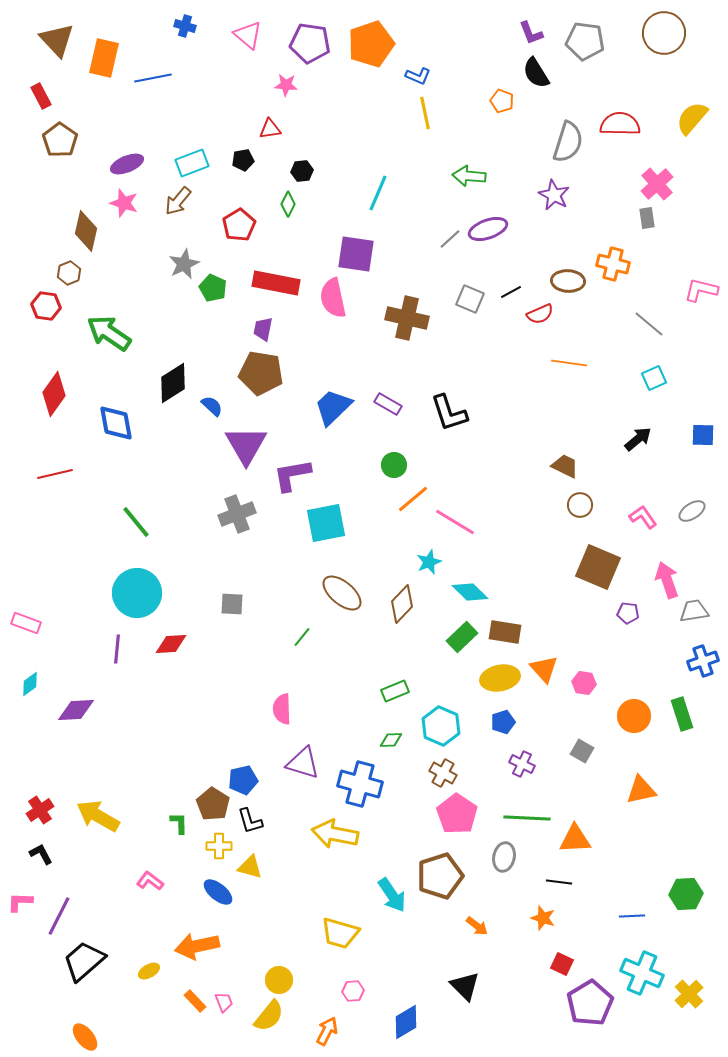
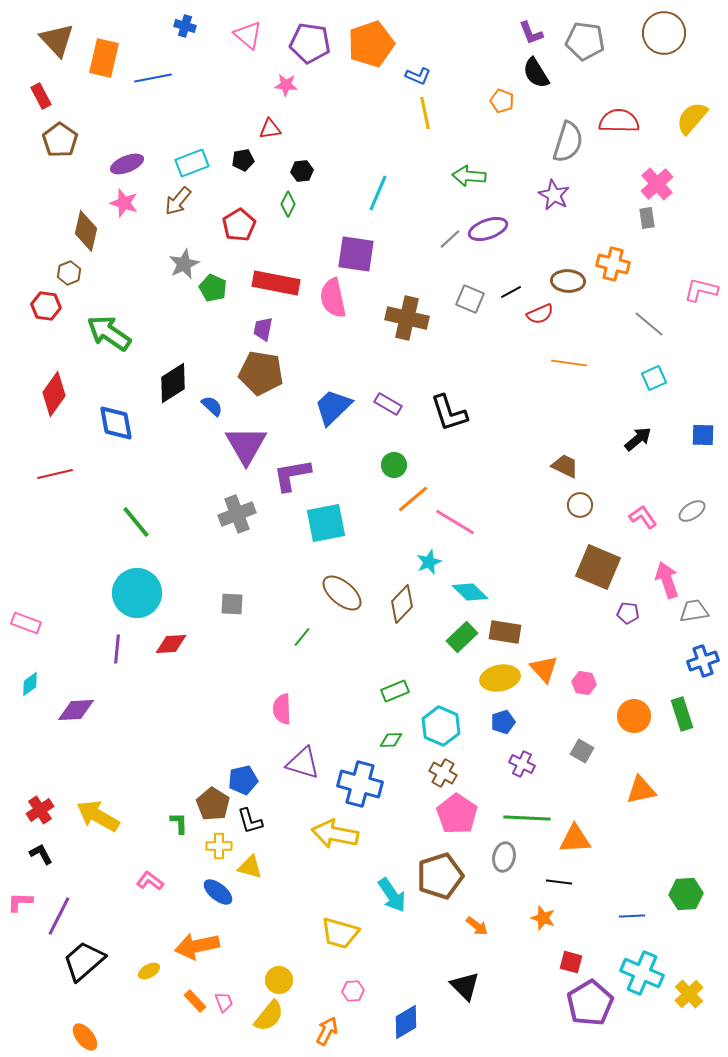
red semicircle at (620, 124): moved 1 px left, 3 px up
red square at (562, 964): moved 9 px right, 2 px up; rotated 10 degrees counterclockwise
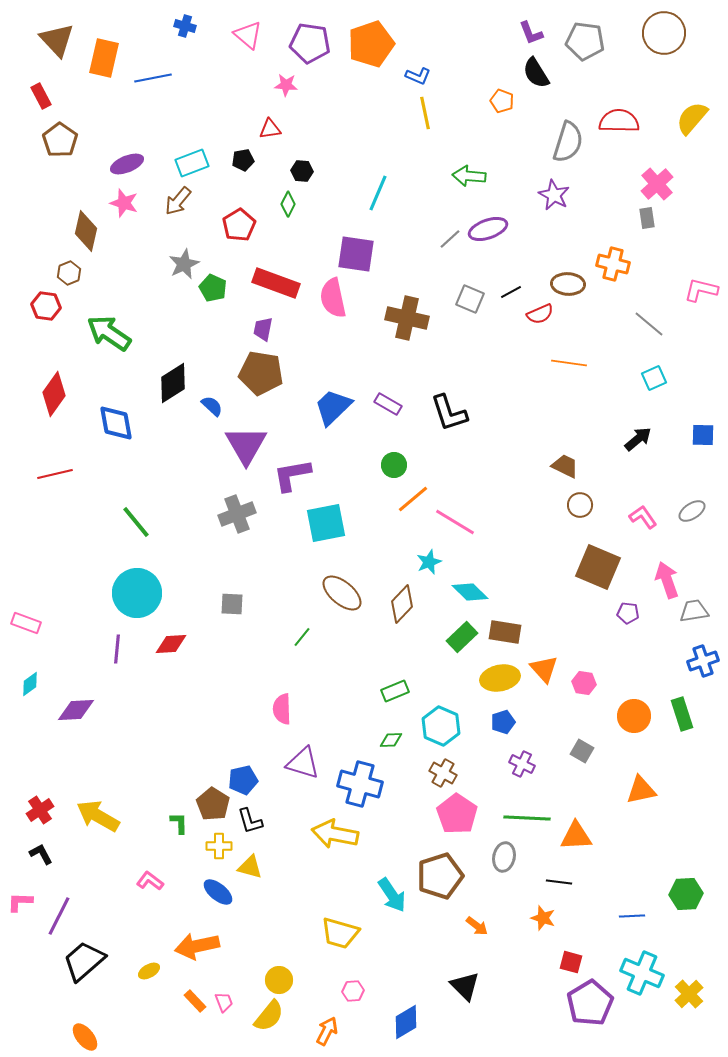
black hexagon at (302, 171): rotated 10 degrees clockwise
brown ellipse at (568, 281): moved 3 px down
red rectangle at (276, 283): rotated 9 degrees clockwise
orange triangle at (575, 839): moved 1 px right, 3 px up
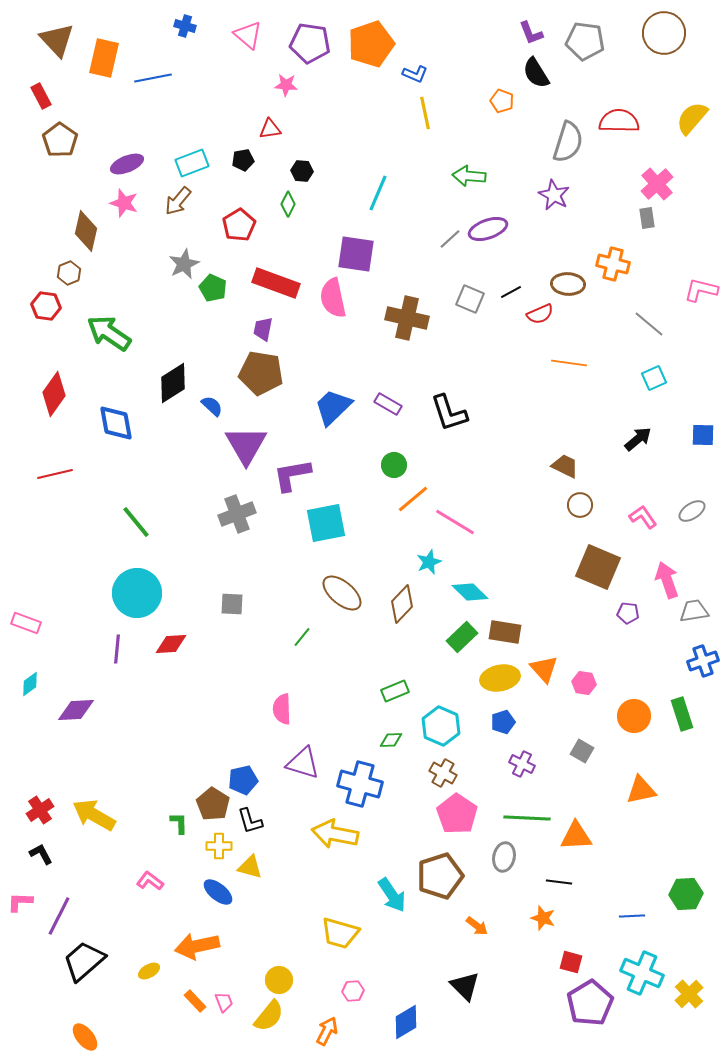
blue L-shape at (418, 76): moved 3 px left, 2 px up
yellow arrow at (98, 816): moved 4 px left, 1 px up
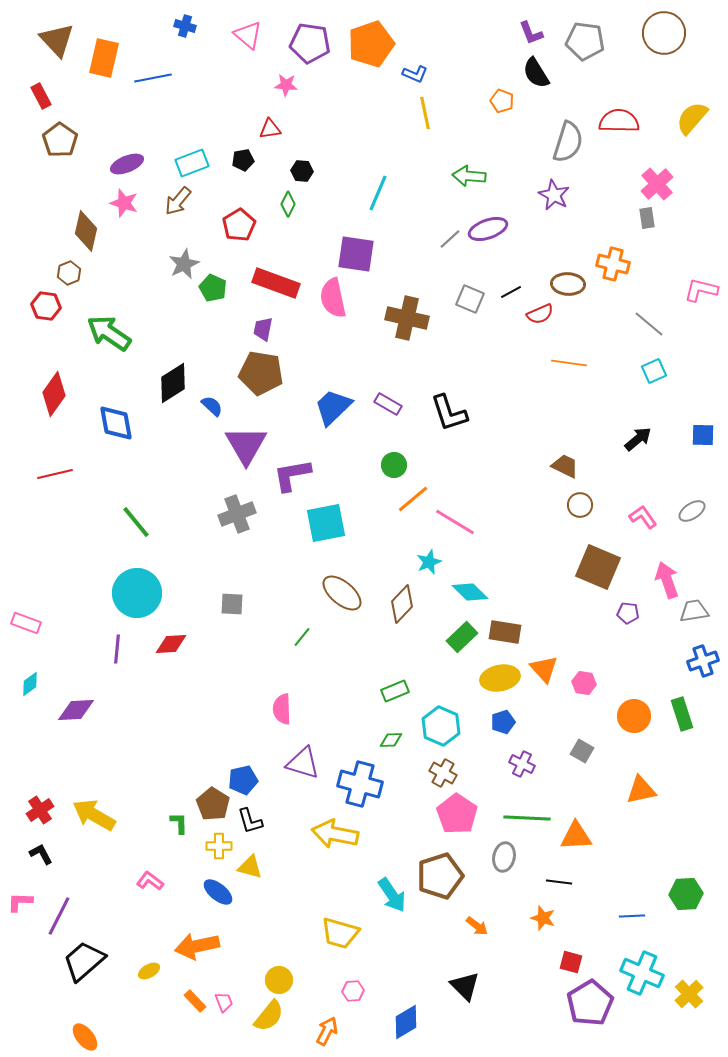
cyan square at (654, 378): moved 7 px up
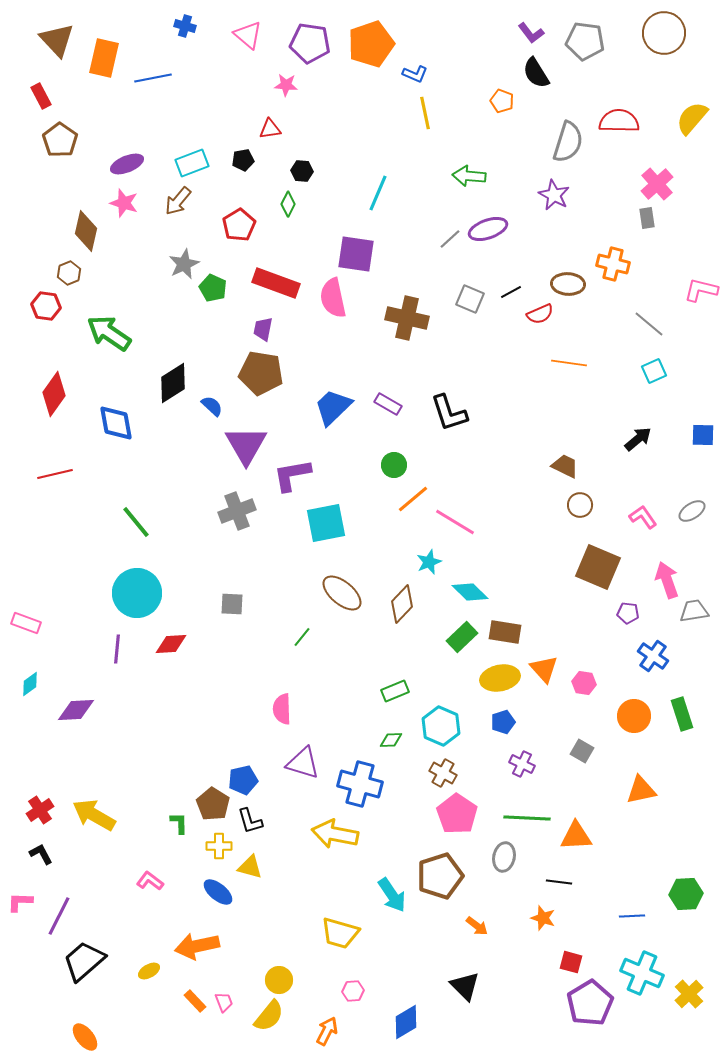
purple L-shape at (531, 33): rotated 16 degrees counterclockwise
gray cross at (237, 514): moved 3 px up
blue cross at (703, 661): moved 50 px left, 5 px up; rotated 36 degrees counterclockwise
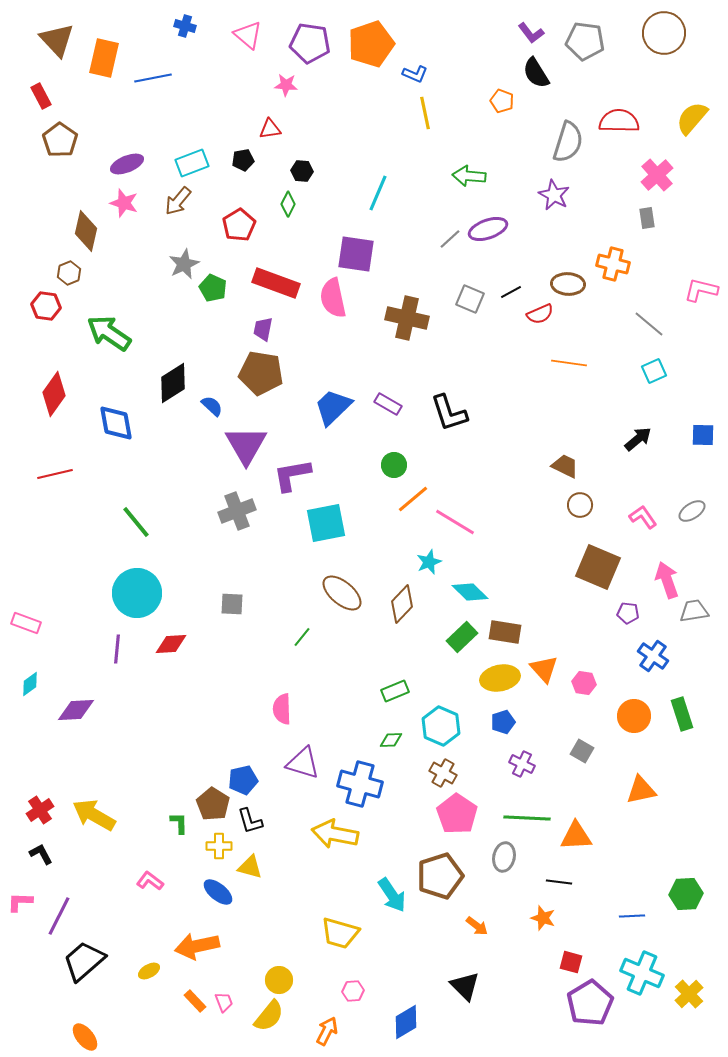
pink cross at (657, 184): moved 9 px up
